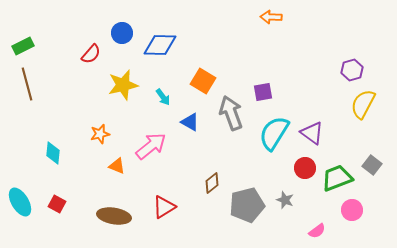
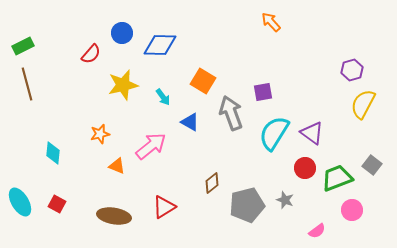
orange arrow: moved 5 px down; rotated 45 degrees clockwise
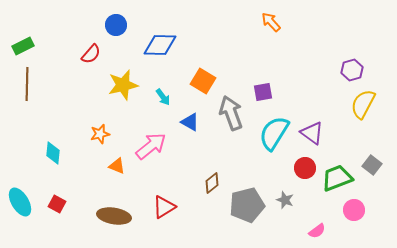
blue circle: moved 6 px left, 8 px up
brown line: rotated 16 degrees clockwise
pink circle: moved 2 px right
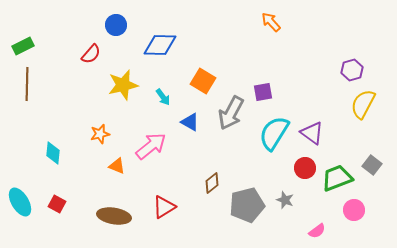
gray arrow: rotated 132 degrees counterclockwise
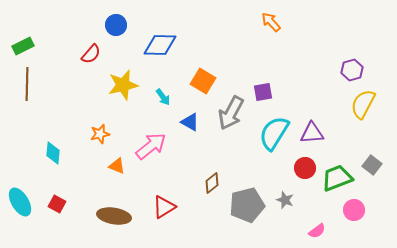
purple triangle: rotated 40 degrees counterclockwise
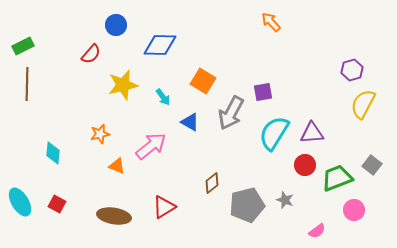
red circle: moved 3 px up
